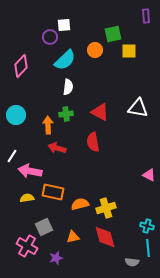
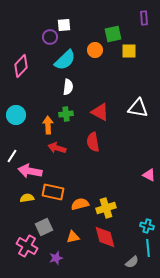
purple rectangle: moved 2 px left, 2 px down
gray semicircle: rotated 48 degrees counterclockwise
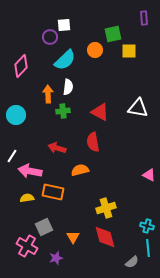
green cross: moved 3 px left, 3 px up
orange arrow: moved 31 px up
orange semicircle: moved 34 px up
orange triangle: rotated 48 degrees counterclockwise
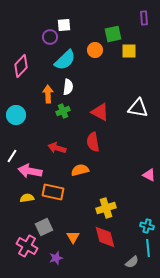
green cross: rotated 16 degrees counterclockwise
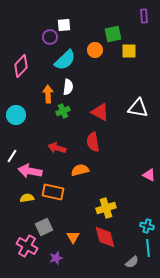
purple rectangle: moved 2 px up
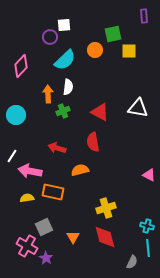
purple star: moved 10 px left; rotated 24 degrees counterclockwise
gray semicircle: rotated 24 degrees counterclockwise
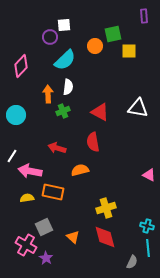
orange circle: moved 4 px up
orange triangle: rotated 16 degrees counterclockwise
pink cross: moved 1 px left, 1 px up
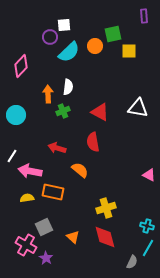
cyan semicircle: moved 4 px right, 8 px up
orange semicircle: rotated 54 degrees clockwise
cyan line: rotated 36 degrees clockwise
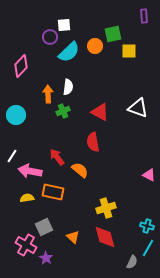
white triangle: rotated 10 degrees clockwise
red arrow: moved 9 px down; rotated 36 degrees clockwise
